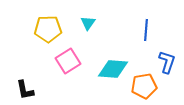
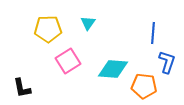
blue line: moved 7 px right, 3 px down
orange pentagon: rotated 15 degrees clockwise
black L-shape: moved 3 px left, 2 px up
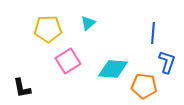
cyan triangle: rotated 14 degrees clockwise
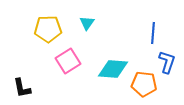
cyan triangle: moved 1 px left; rotated 14 degrees counterclockwise
orange pentagon: moved 2 px up
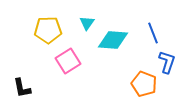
yellow pentagon: moved 1 px down
blue line: rotated 25 degrees counterclockwise
cyan diamond: moved 29 px up
orange pentagon: rotated 15 degrees clockwise
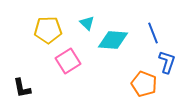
cyan triangle: rotated 21 degrees counterclockwise
